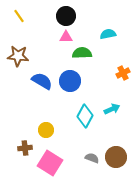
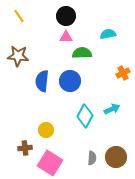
blue semicircle: rotated 115 degrees counterclockwise
gray semicircle: rotated 72 degrees clockwise
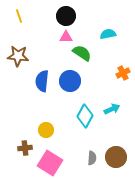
yellow line: rotated 16 degrees clockwise
green semicircle: rotated 36 degrees clockwise
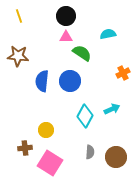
gray semicircle: moved 2 px left, 6 px up
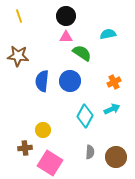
orange cross: moved 9 px left, 9 px down
yellow circle: moved 3 px left
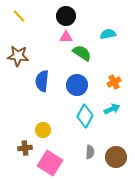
yellow line: rotated 24 degrees counterclockwise
blue circle: moved 7 px right, 4 px down
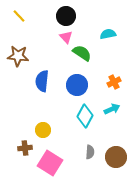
pink triangle: rotated 48 degrees clockwise
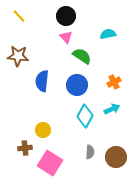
green semicircle: moved 3 px down
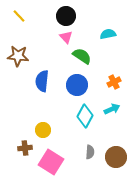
pink square: moved 1 px right, 1 px up
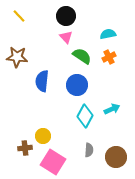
brown star: moved 1 px left, 1 px down
orange cross: moved 5 px left, 25 px up
yellow circle: moved 6 px down
gray semicircle: moved 1 px left, 2 px up
pink square: moved 2 px right
